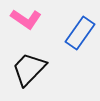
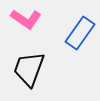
black trapezoid: rotated 24 degrees counterclockwise
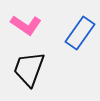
pink L-shape: moved 6 px down
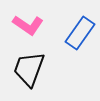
pink L-shape: moved 2 px right
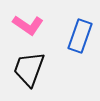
blue rectangle: moved 3 px down; rotated 16 degrees counterclockwise
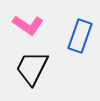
black trapezoid: moved 3 px right, 1 px up; rotated 6 degrees clockwise
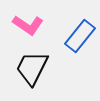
blue rectangle: rotated 20 degrees clockwise
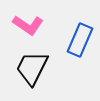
blue rectangle: moved 4 px down; rotated 16 degrees counterclockwise
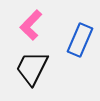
pink L-shape: moved 3 px right; rotated 100 degrees clockwise
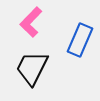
pink L-shape: moved 3 px up
